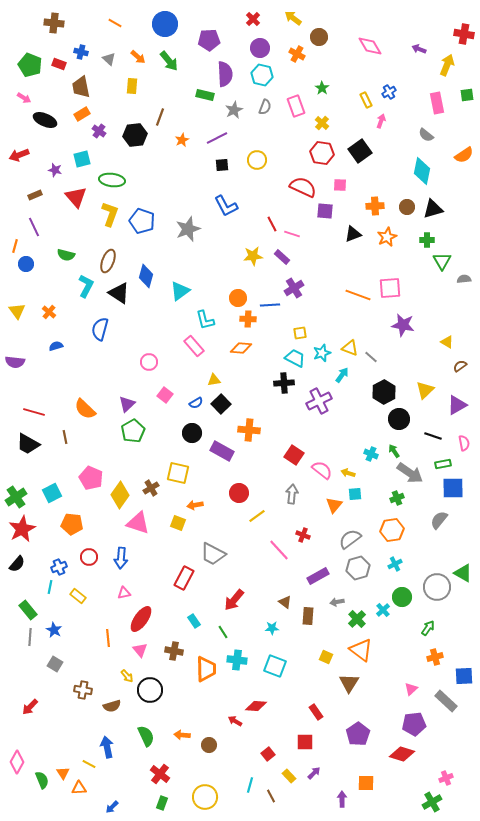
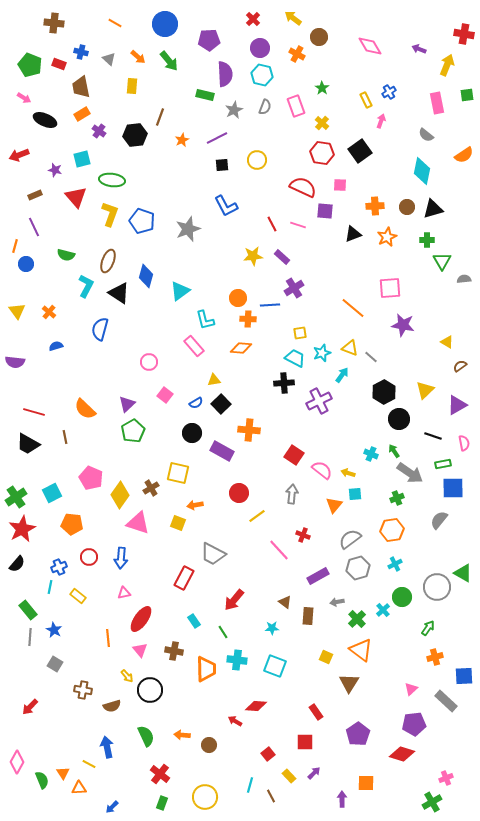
pink line at (292, 234): moved 6 px right, 9 px up
orange line at (358, 295): moved 5 px left, 13 px down; rotated 20 degrees clockwise
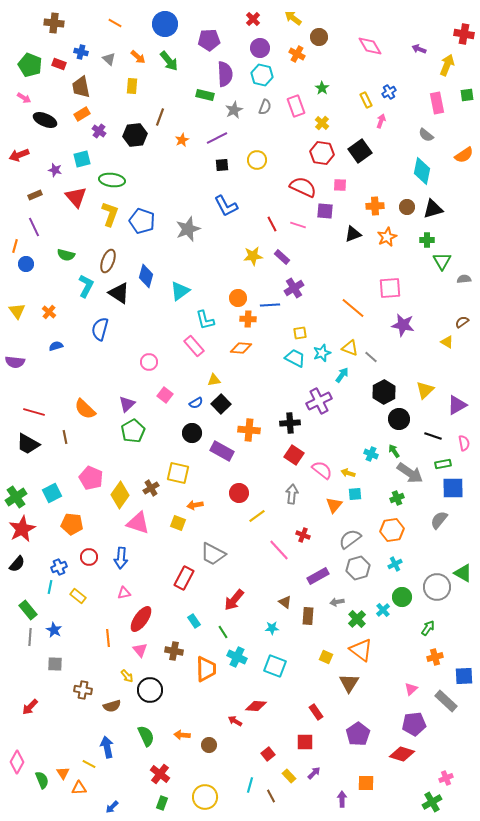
brown semicircle at (460, 366): moved 2 px right, 44 px up
black cross at (284, 383): moved 6 px right, 40 px down
cyan cross at (237, 660): moved 3 px up; rotated 18 degrees clockwise
gray square at (55, 664): rotated 28 degrees counterclockwise
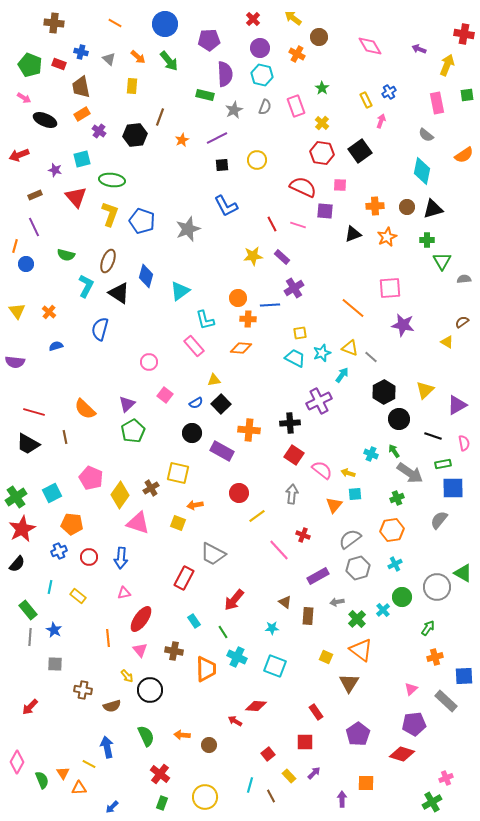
blue cross at (59, 567): moved 16 px up
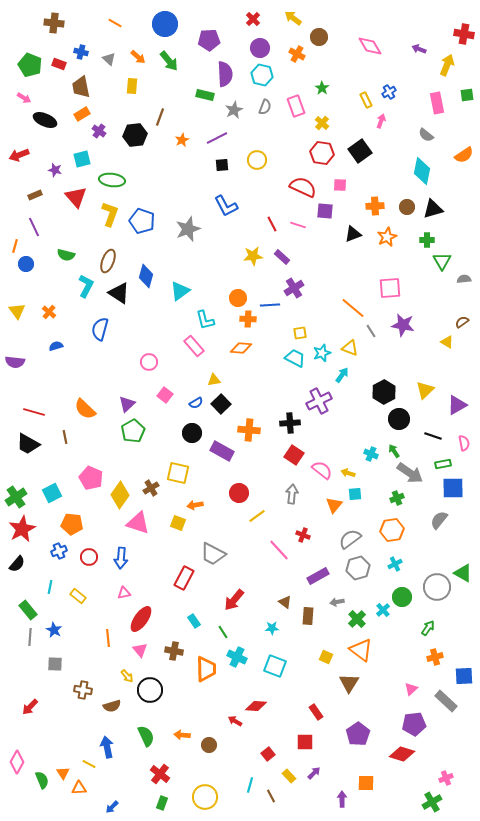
gray line at (371, 357): moved 26 px up; rotated 16 degrees clockwise
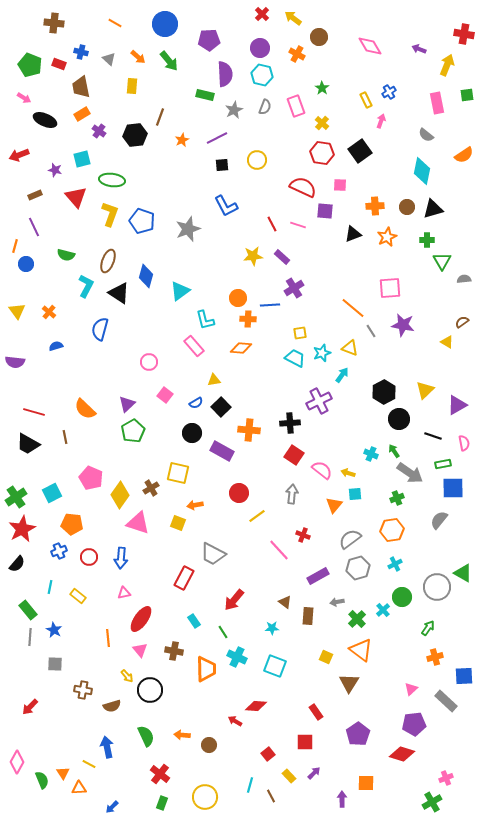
red cross at (253, 19): moved 9 px right, 5 px up
black square at (221, 404): moved 3 px down
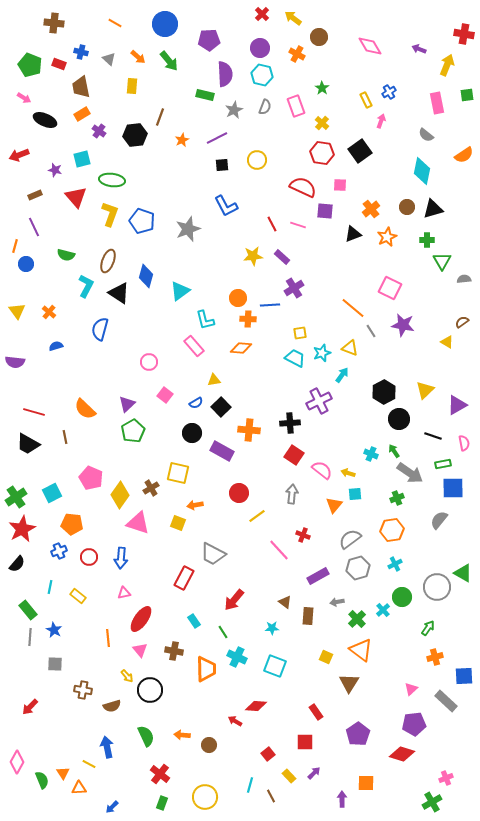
orange cross at (375, 206): moved 4 px left, 3 px down; rotated 36 degrees counterclockwise
pink square at (390, 288): rotated 30 degrees clockwise
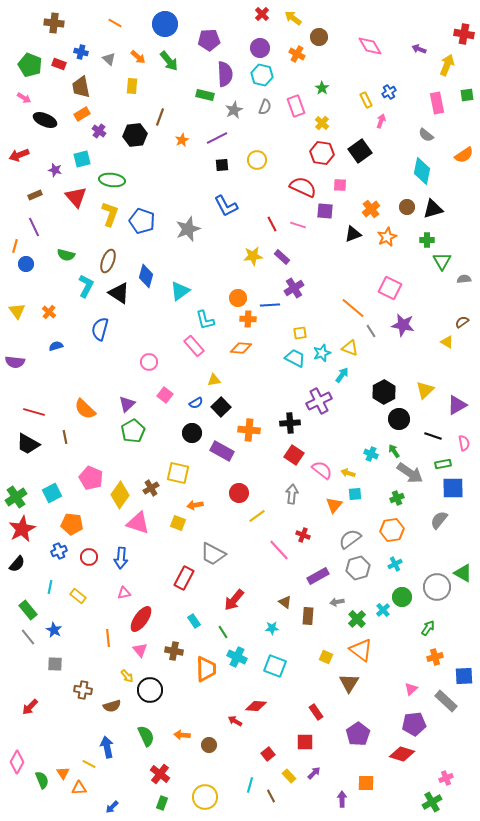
gray line at (30, 637): moved 2 px left; rotated 42 degrees counterclockwise
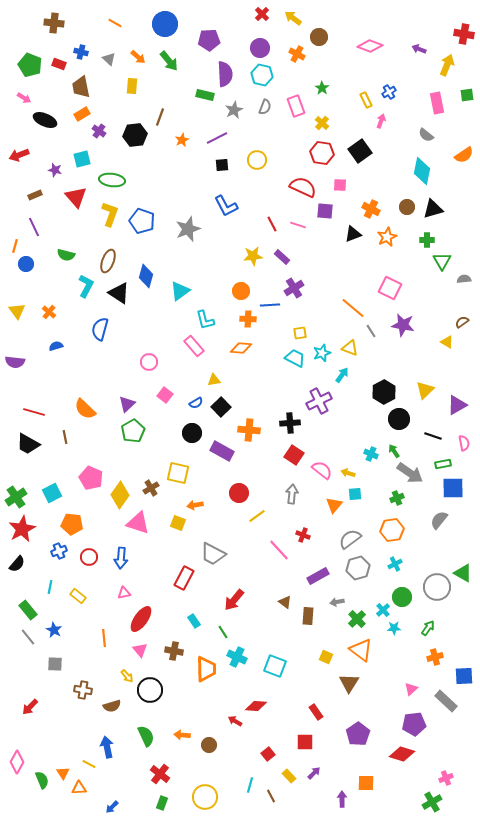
pink diamond at (370, 46): rotated 40 degrees counterclockwise
orange cross at (371, 209): rotated 24 degrees counterclockwise
orange circle at (238, 298): moved 3 px right, 7 px up
cyan star at (272, 628): moved 122 px right
orange line at (108, 638): moved 4 px left
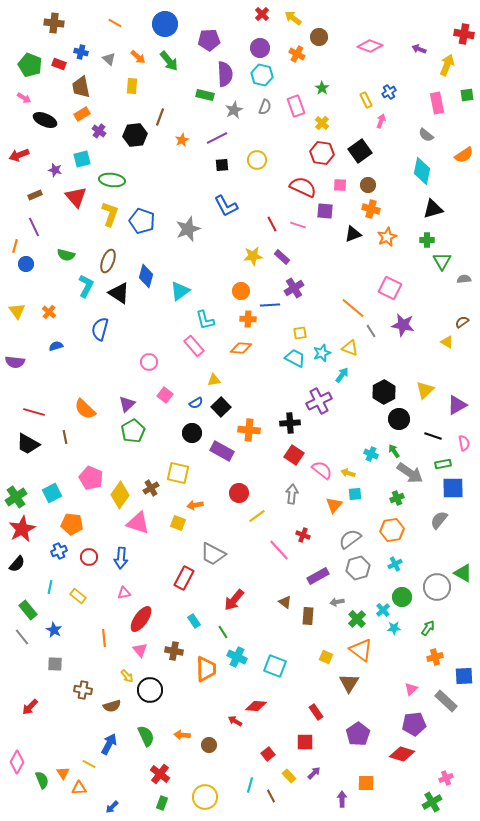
brown circle at (407, 207): moved 39 px left, 22 px up
orange cross at (371, 209): rotated 12 degrees counterclockwise
gray line at (28, 637): moved 6 px left
blue arrow at (107, 747): moved 2 px right, 3 px up; rotated 40 degrees clockwise
